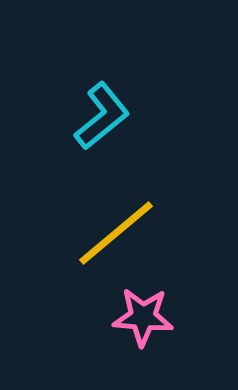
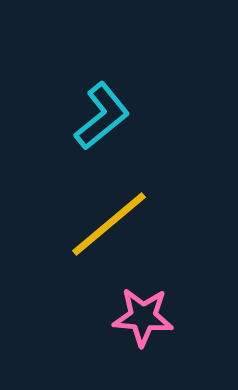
yellow line: moved 7 px left, 9 px up
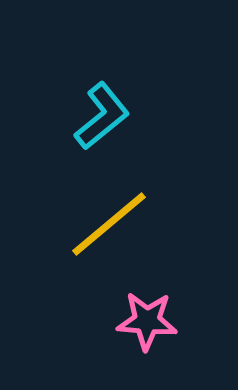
pink star: moved 4 px right, 4 px down
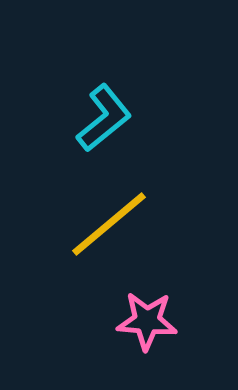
cyan L-shape: moved 2 px right, 2 px down
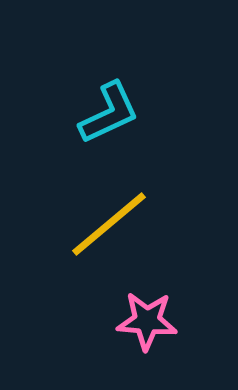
cyan L-shape: moved 5 px right, 5 px up; rotated 14 degrees clockwise
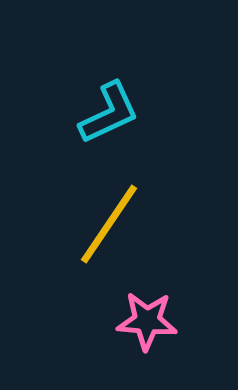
yellow line: rotated 16 degrees counterclockwise
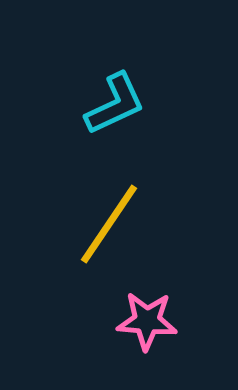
cyan L-shape: moved 6 px right, 9 px up
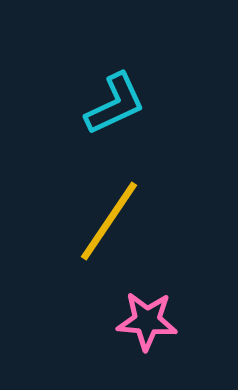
yellow line: moved 3 px up
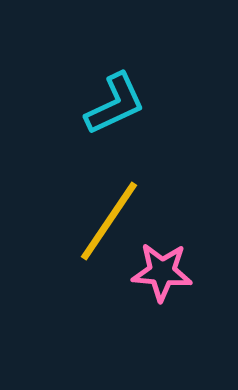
pink star: moved 15 px right, 49 px up
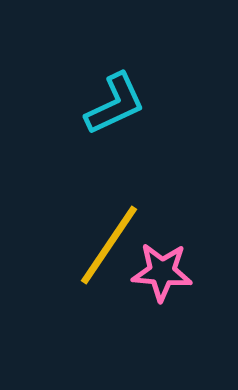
yellow line: moved 24 px down
